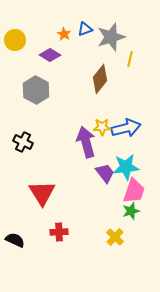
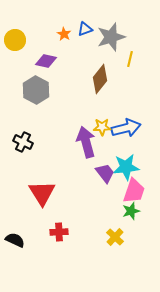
purple diamond: moved 4 px left, 6 px down; rotated 20 degrees counterclockwise
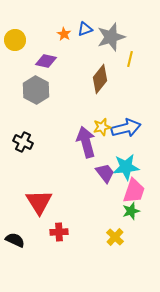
yellow star: rotated 12 degrees counterclockwise
red triangle: moved 3 px left, 9 px down
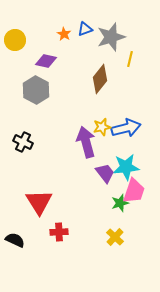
green star: moved 11 px left, 8 px up
